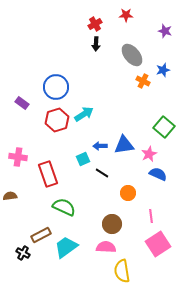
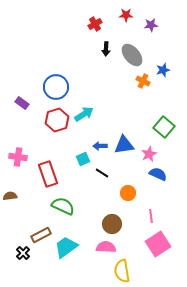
purple star: moved 14 px left, 6 px up; rotated 24 degrees counterclockwise
black arrow: moved 10 px right, 5 px down
green semicircle: moved 1 px left, 1 px up
black cross: rotated 16 degrees clockwise
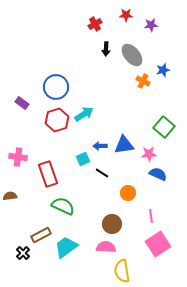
pink star: rotated 21 degrees clockwise
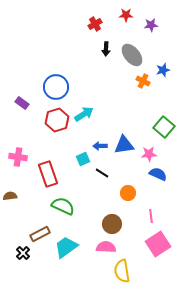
brown rectangle: moved 1 px left, 1 px up
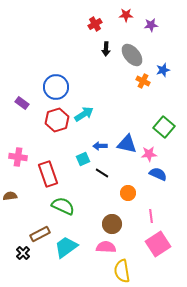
blue triangle: moved 3 px right, 1 px up; rotated 20 degrees clockwise
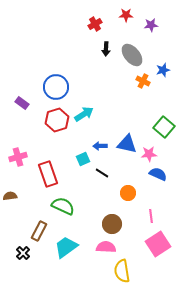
pink cross: rotated 24 degrees counterclockwise
brown rectangle: moved 1 px left, 3 px up; rotated 36 degrees counterclockwise
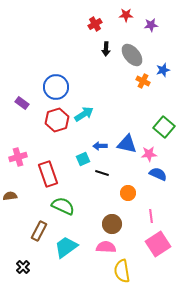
black line: rotated 16 degrees counterclockwise
black cross: moved 14 px down
